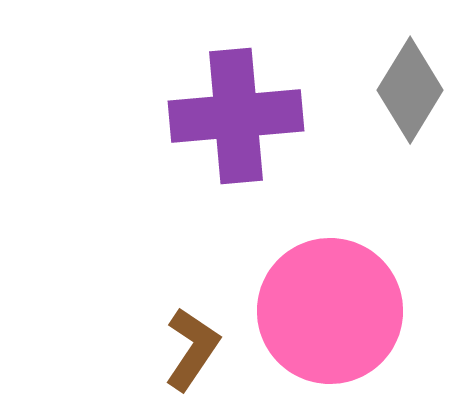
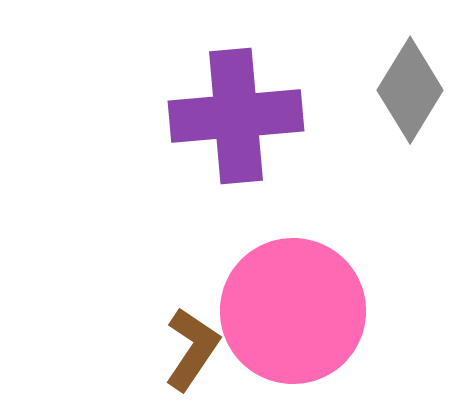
pink circle: moved 37 px left
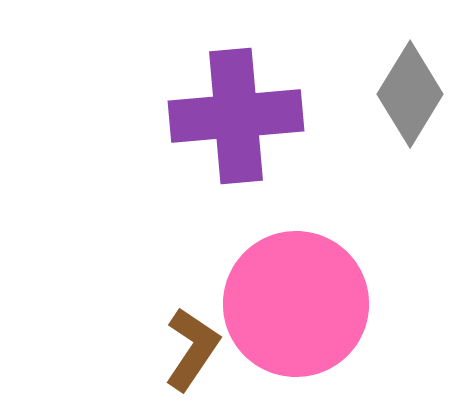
gray diamond: moved 4 px down
pink circle: moved 3 px right, 7 px up
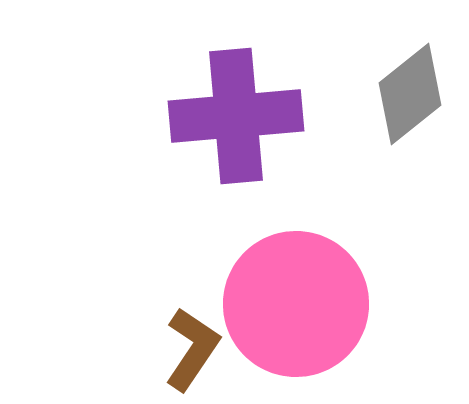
gray diamond: rotated 20 degrees clockwise
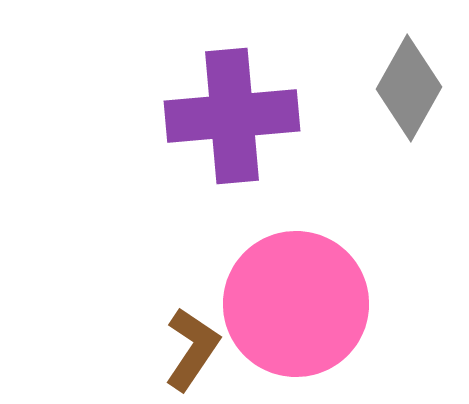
gray diamond: moved 1 px left, 6 px up; rotated 22 degrees counterclockwise
purple cross: moved 4 px left
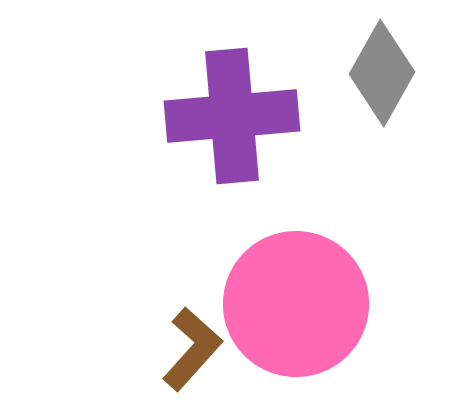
gray diamond: moved 27 px left, 15 px up
brown L-shape: rotated 8 degrees clockwise
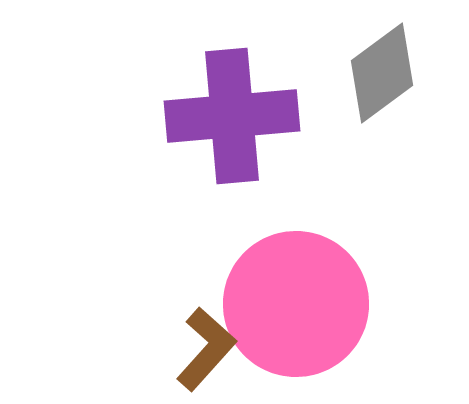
gray diamond: rotated 24 degrees clockwise
brown L-shape: moved 14 px right
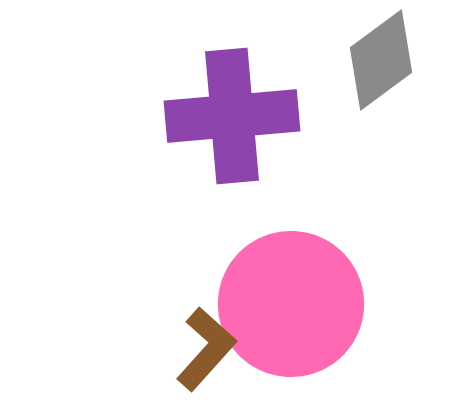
gray diamond: moved 1 px left, 13 px up
pink circle: moved 5 px left
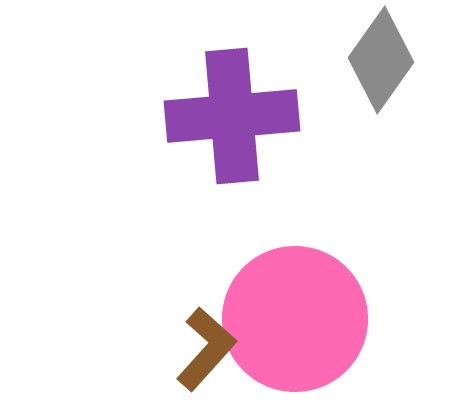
gray diamond: rotated 18 degrees counterclockwise
pink circle: moved 4 px right, 15 px down
